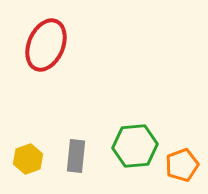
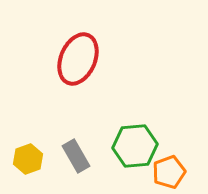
red ellipse: moved 32 px right, 14 px down
gray rectangle: rotated 36 degrees counterclockwise
orange pentagon: moved 13 px left, 7 px down
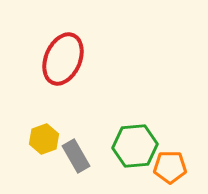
red ellipse: moved 15 px left
yellow hexagon: moved 16 px right, 20 px up
orange pentagon: moved 1 px right, 5 px up; rotated 20 degrees clockwise
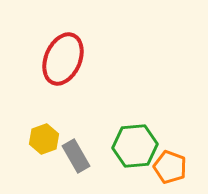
orange pentagon: rotated 20 degrees clockwise
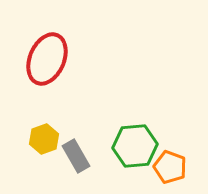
red ellipse: moved 16 px left
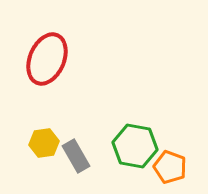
yellow hexagon: moved 4 px down; rotated 12 degrees clockwise
green hexagon: rotated 15 degrees clockwise
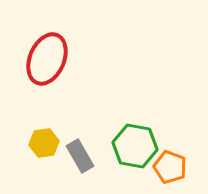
gray rectangle: moved 4 px right
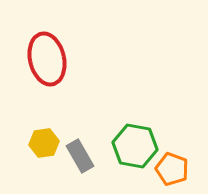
red ellipse: rotated 36 degrees counterclockwise
orange pentagon: moved 2 px right, 2 px down
